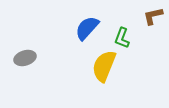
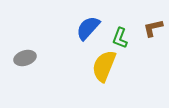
brown L-shape: moved 12 px down
blue semicircle: moved 1 px right
green L-shape: moved 2 px left
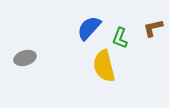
blue semicircle: moved 1 px right
yellow semicircle: rotated 36 degrees counterclockwise
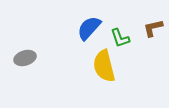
green L-shape: rotated 40 degrees counterclockwise
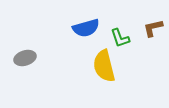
blue semicircle: moved 3 px left; rotated 148 degrees counterclockwise
